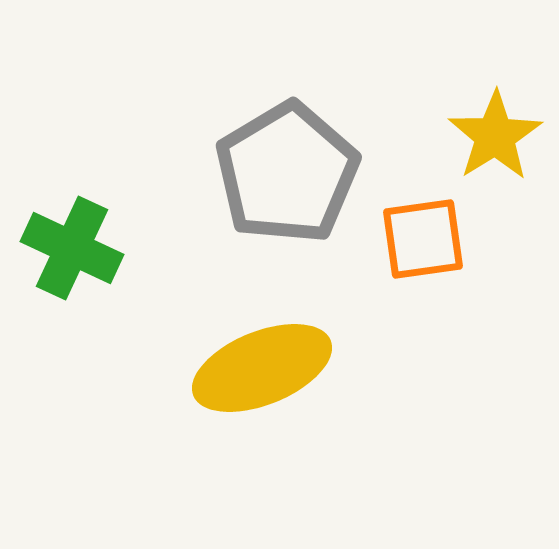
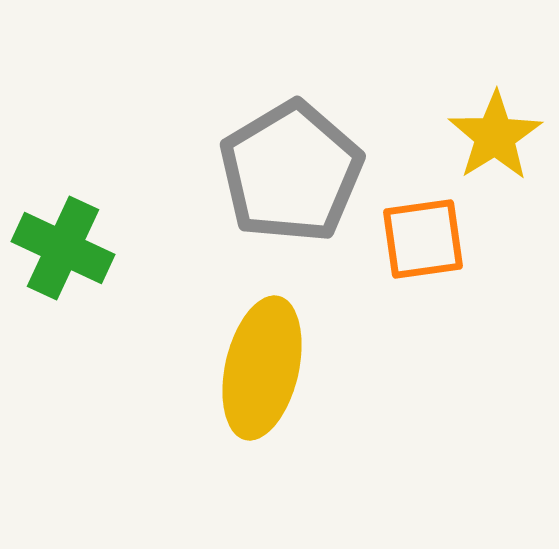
gray pentagon: moved 4 px right, 1 px up
green cross: moved 9 px left
yellow ellipse: rotated 55 degrees counterclockwise
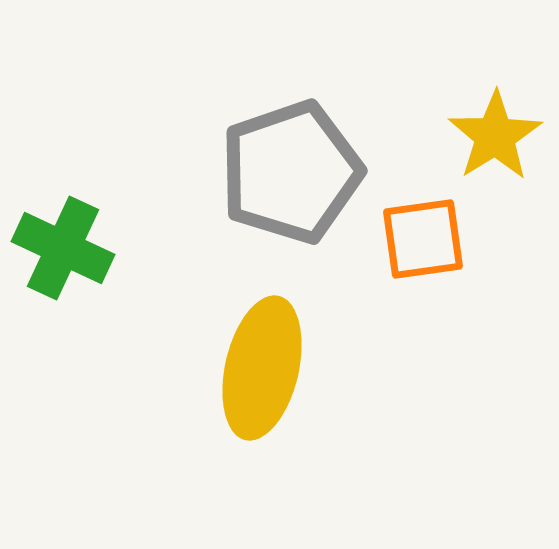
gray pentagon: rotated 12 degrees clockwise
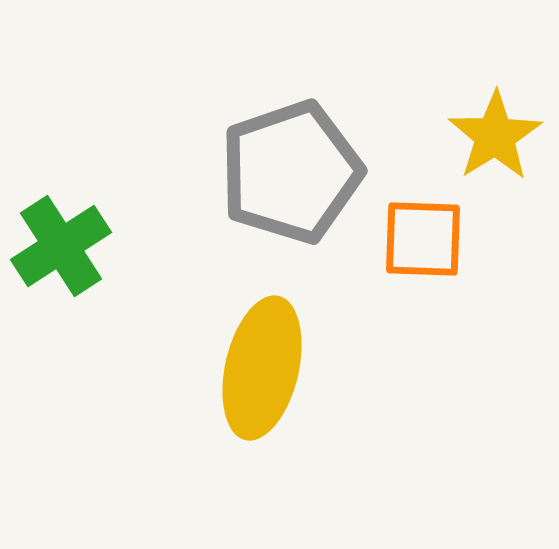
orange square: rotated 10 degrees clockwise
green cross: moved 2 px left, 2 px up; rotated 32 degrees clockwise
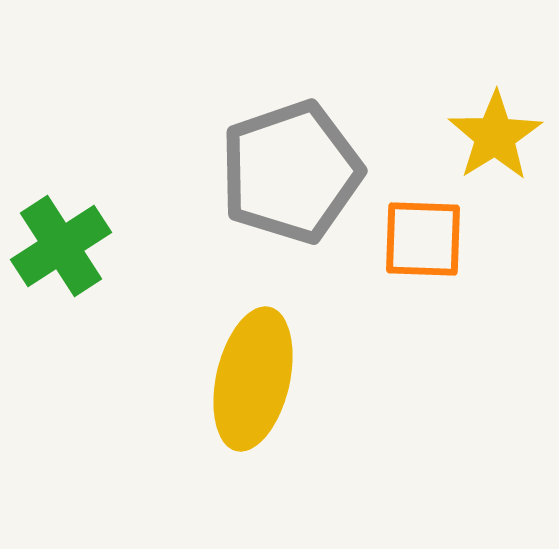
yellow ellipse: moved 9 px left, 11 px down
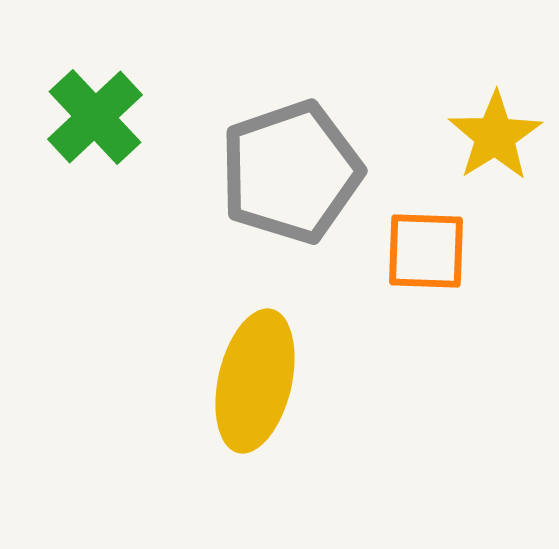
orange square: moved 3 px right, 12 px down
green cross: moved 34 px right, 129 px up; rotated 10 degrees counterclockwise
yellow ellipse: moved 2 px right, 2 px down
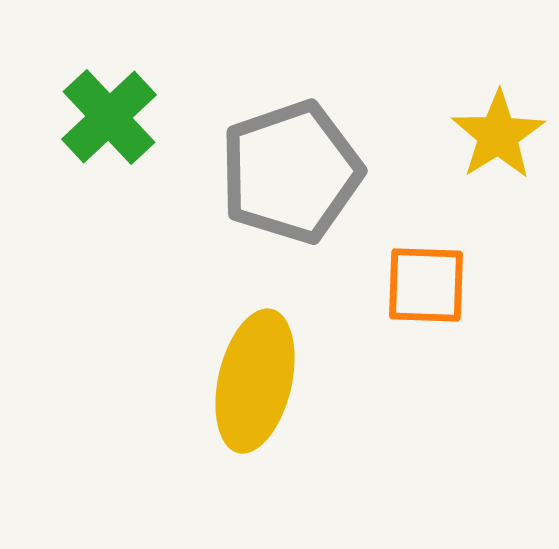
green cross: moved 14 px right
yellow star: moved 3 px right, 1 px up
orange square: moved 34 px down
